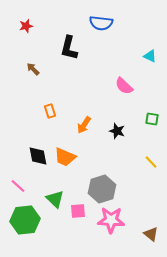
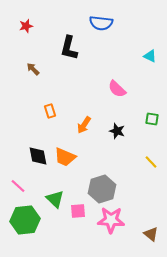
pink semicircle: moved 7 px left, 3 px down
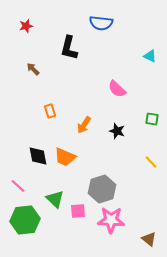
brown triangle: moved 2 px left, 5 px down
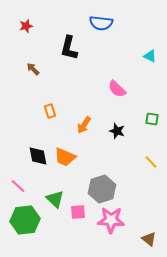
pink square: moved 1 px down
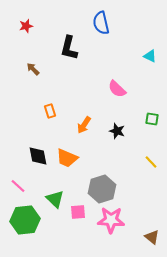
blue semicircle: rotated 70 degrees clockwise
orange trapezoid: moved 2 px right, 1 px down
brown triangle: moved 3 px right, 2 px up
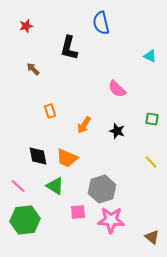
green triangle: moved 13 px up; rotated 12 degrees counterclockwise
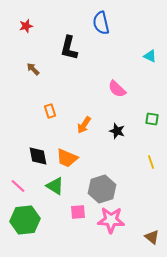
yellow line: rotated 24 degrees clockwise
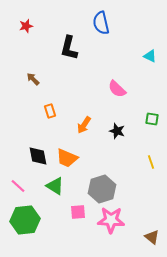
brown arrow: moved 10 px down
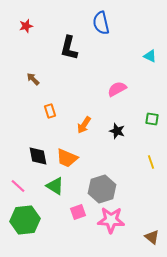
pink semicircle: rotated 108 degrees clockwise
pink square: rotated 14 degrees counterclockwise
